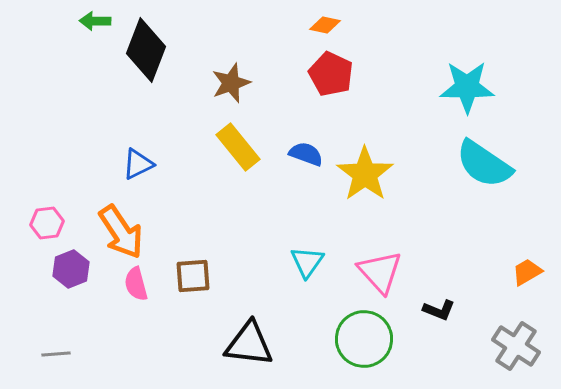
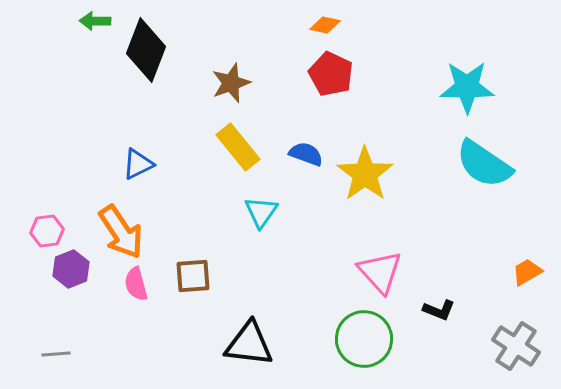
pink hexagon: moved 8 px down
cyan triangle: moved 46 px left, 50 px up
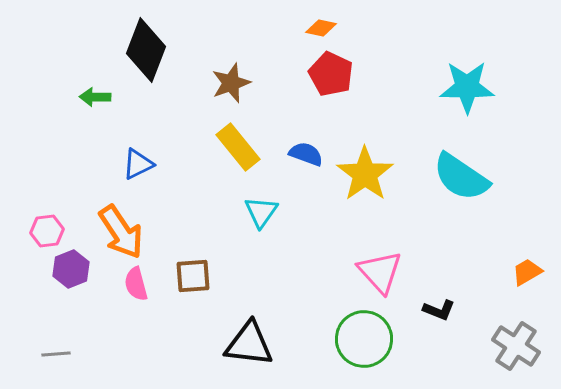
green arrow: moved 76 px down
orange diamond: moved 4 px left, 3 px down
cyan semicircle: moved 23 px left, 13 px down
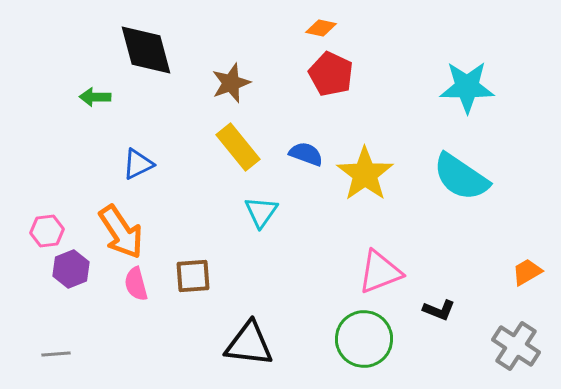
black diamond: rotated 36 degrees counterclockwise
pink triangle: rotated 51 degrees clockwise
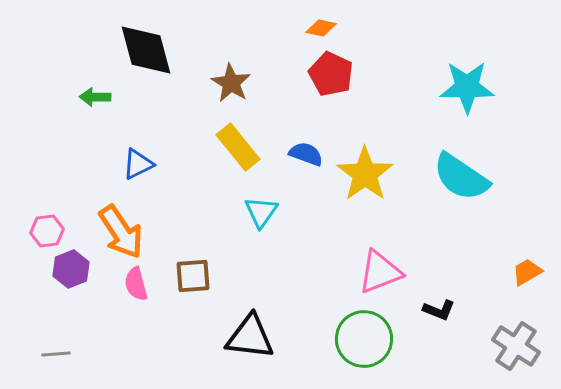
brown star: rotated 21 degrees counterclockwise
black triangle: moved 1 px right, 7 px up
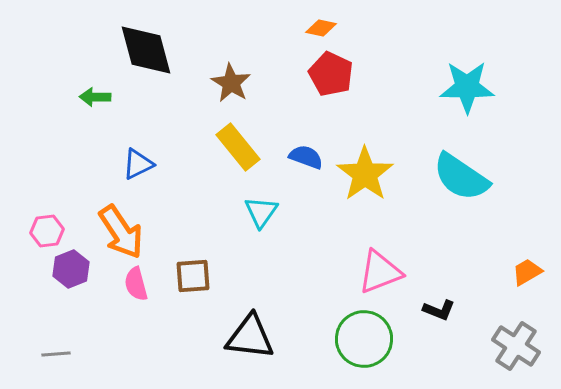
blue semicircle: moved 3 px down
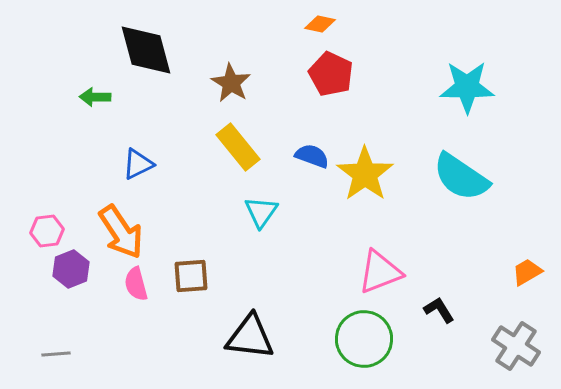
orange diamond: moved 1 px left, 4 px up
blue semicircle: moved 6 px right, 1 px up
brown square: moved 2 px left
black L-shape: rotated 144 degrees counterclockwise
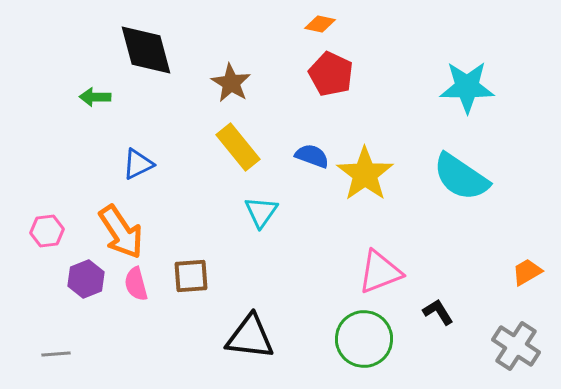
purple hexagon: moved 15 px right, 10 px down
black L-shape: moved 1 px left, 2 px down
